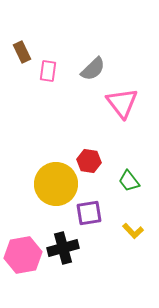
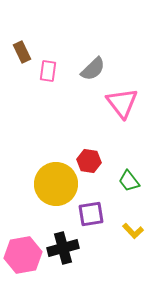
purple square: moved 2 px right, 1 px down
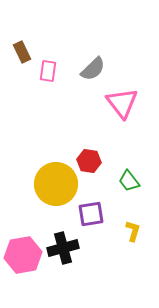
yellow L-shape: rotated 120 degrees counterclockwise
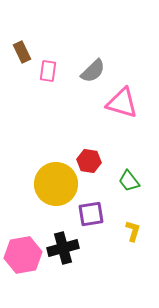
gray semicircle: moved 2 px down
pink triangle: rotated 36 degrees counterclockwise
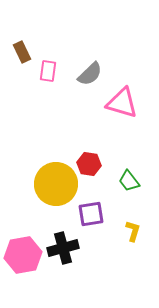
gray semicircle: moved 3 px left, 3 px down
red hexagon: moved 3 px down
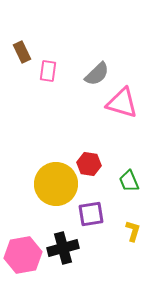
gray semicircle: moved 7 px right
green trapezoid: rotated 15 degrees clockwise
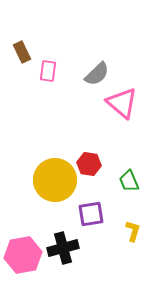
pink triangle: rotated 24 degrees clockwise
yellow circle: moved 1 px left, 4 px up
